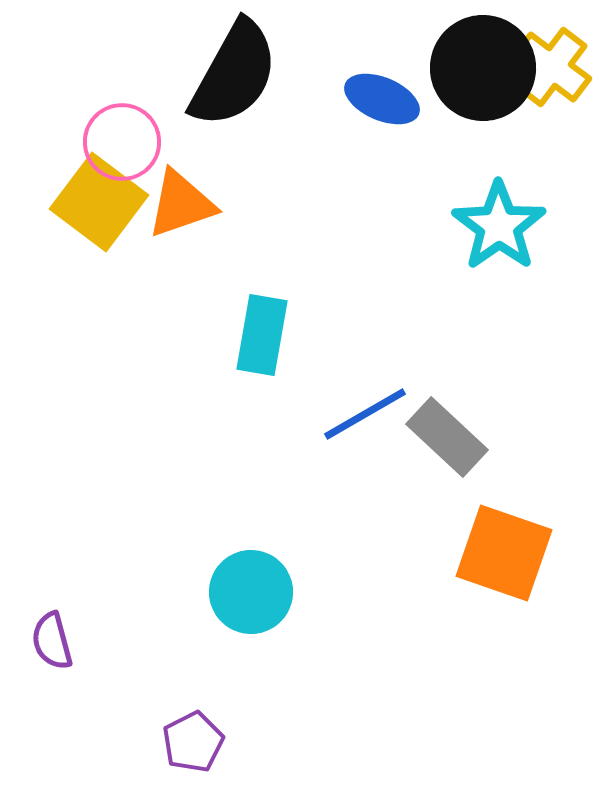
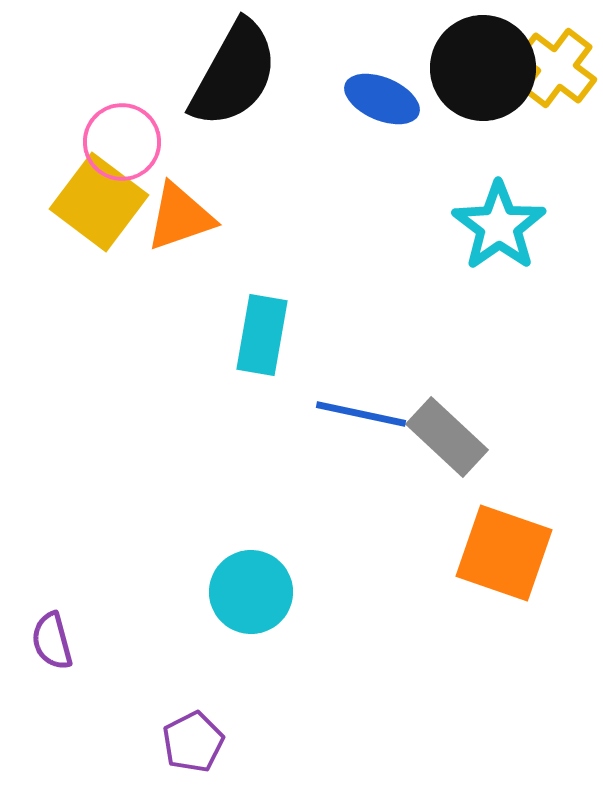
yellow cross: moved 5 px right, 1 px down
orange triangle: moved 1 px left, 13 px down
blue line: moved 4 px left; rotated 42 degrees clockwise
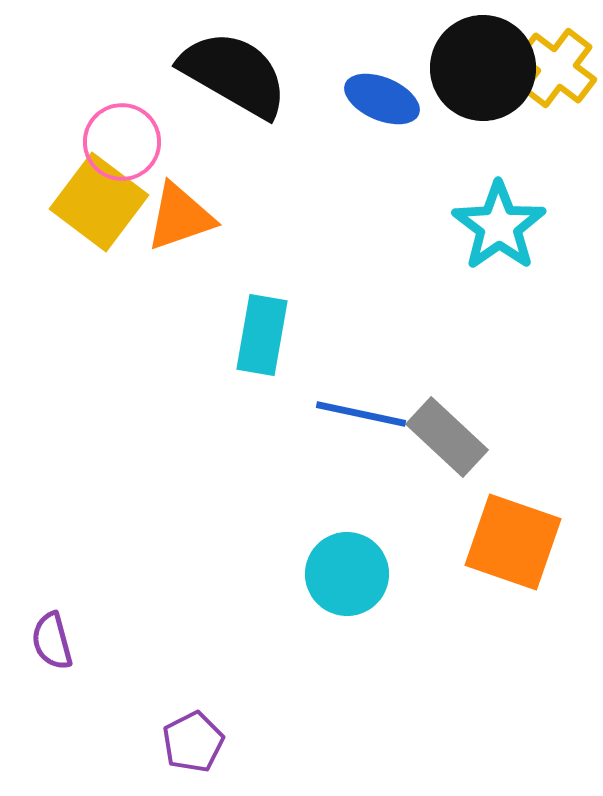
black semicircle: rotated 89 degrees counterclockwise
orange square: moved 9 px right, 11 px up
cyan circle: moved 96 px right, 18 px up
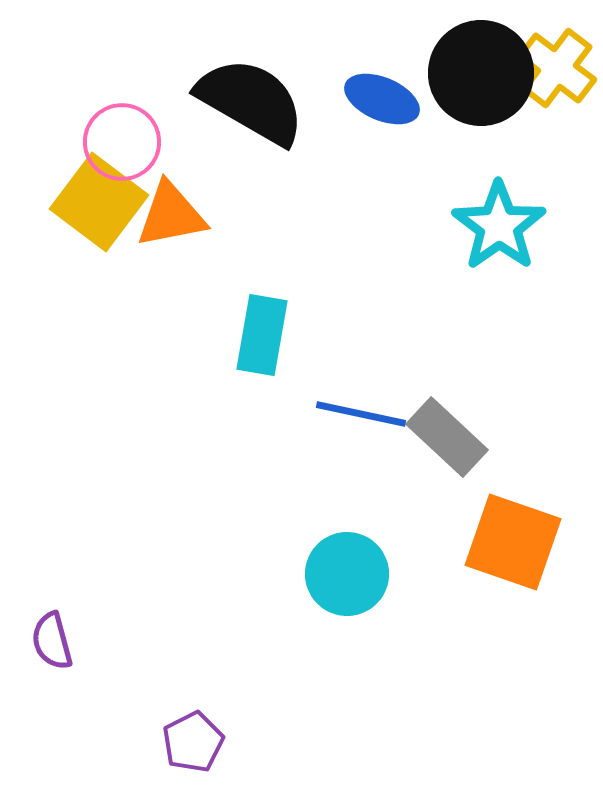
black circle: moved 2 px left, 5 px down
black semicircle: moved 17 px right, 27 px down
orange triangle: moved 9 px left, 2 px up; rotated 8 degrees clockwise
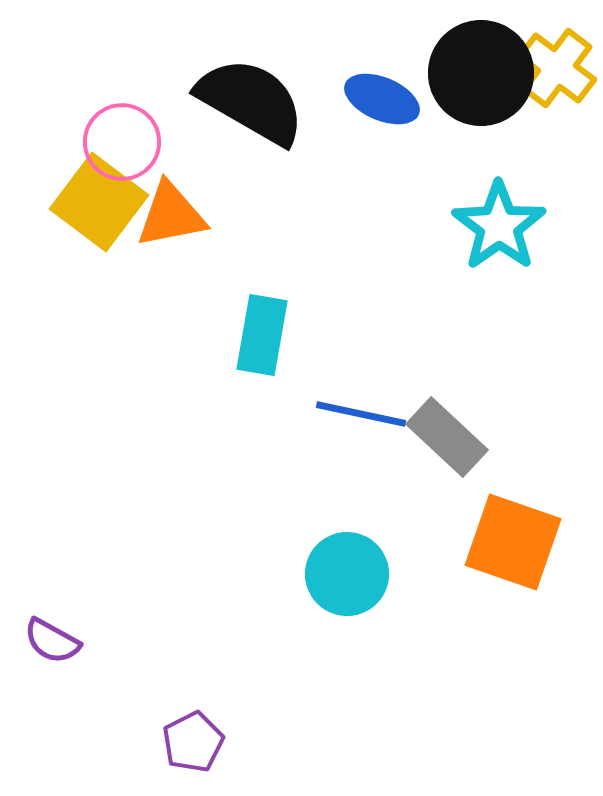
purple semicircle: rotated 46 degrees counterclockwise
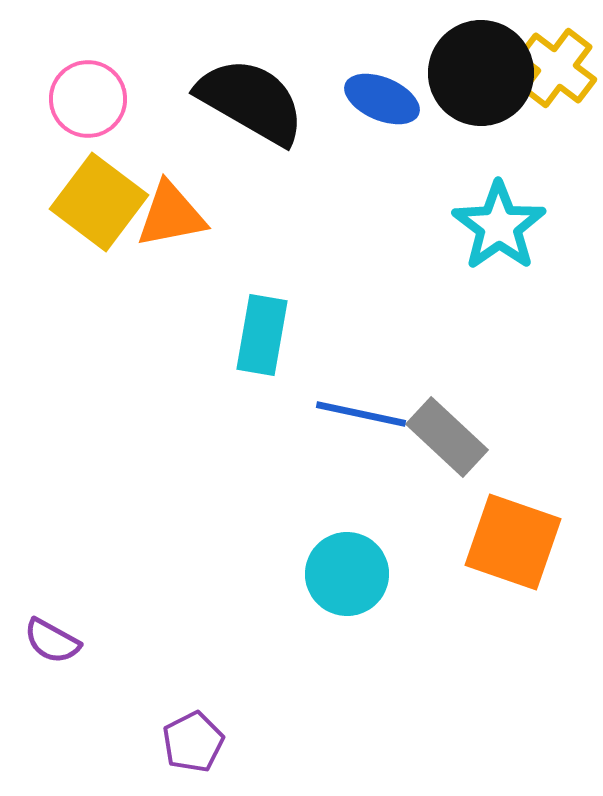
pink circle: moved 34 px left, 43 px up
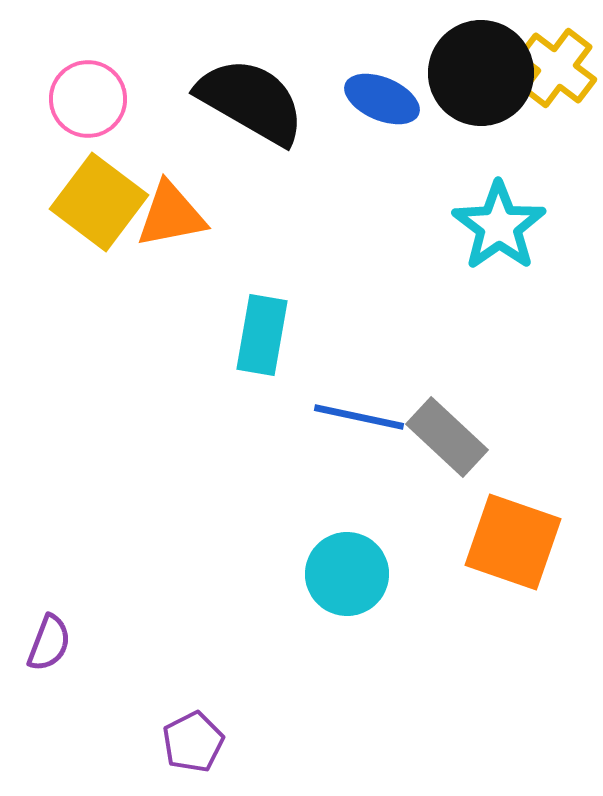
blue line: moved 2 px left, 3 px down
purple semicircle: moved 3 px left, 2 px down; rotated 98 degrees counterclockwise
